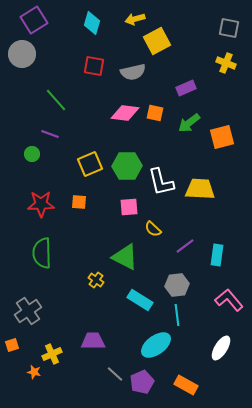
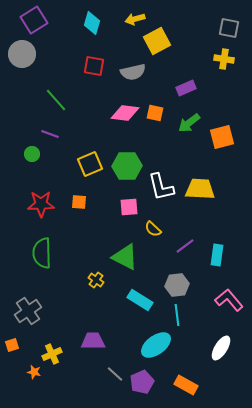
yellow cross at (226, 63): moved 2 px left, 4 px up; rotated 12 degrees counterclockwise
white L-shape at (161, 182): moved 5 px down
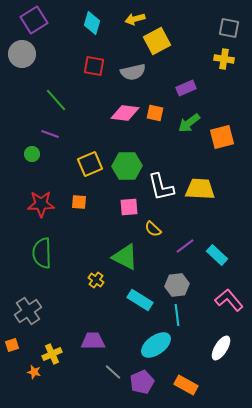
cyan rectangle at (217, 255): rotated 55 degrees counterclockwise
gray line at (115, 374): moved 2 px left, 2 px up
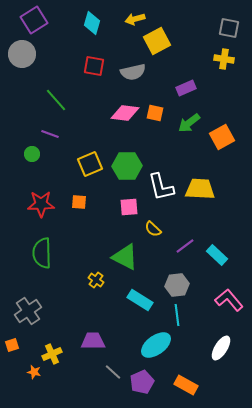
orange square at (222, 137): rotated 15 degrees counterclockwise
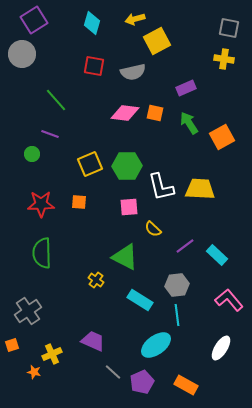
green arrow at (189, 123): rotated 95 degrees clockwise
purple trapezoid at (93, 341): rotated 25 degrees clockwise
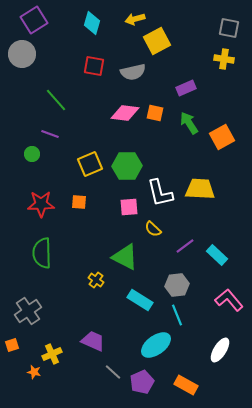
white L-shape at (161, 187): moved 1 px left, 6 px down
cyan line at (177, 315): rotated 15 degrees counterclockwise
white ellipse at (221, 348): moved 1 px left, 2 px down
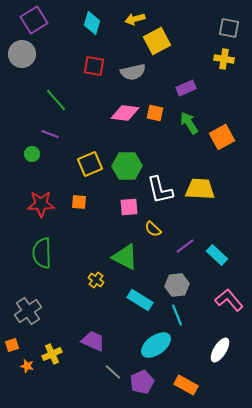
white L-shape at (160, 193): moved 3 px up
orange star at (34, 372): moved 7 px left, 6 px up
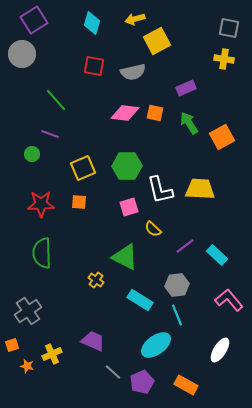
yellow square at (90, 164): moved 7 px left, 4 px down
pink square at (129, 207): rotated 12 degrees counterclockwise
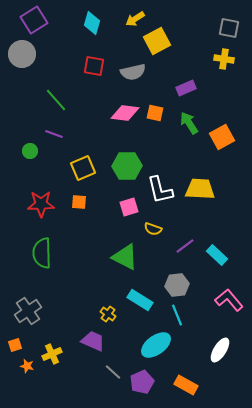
yellow arrow at (135, 19): rotated 18 degrees counterclockwise
purple line at (50, 134): moved 4 px right
green circle at (32, 154): moved 2 px left, 3 px up
yellow semicircle at (153, 229): rotated 24 degrees counterclockwise
yellow cross at (96, 280): moved 12 px right, 34 px down
orange square at (12, 345): moved 3 px right
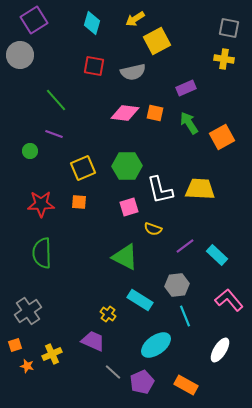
gray circle at (22, 54): moved 2 px left, 1 px down
cyan line at (177, 315): moved 8 px right, 1 px down
